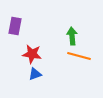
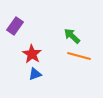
purple rectangle: rotated 24 degrees clockwise
green arrow: rotated 42 degrees counterclockwise
red star: rotated 24 degrees clockwise
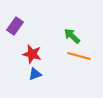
red star: rotated 18 degrees counterclockwise
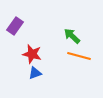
blue triangle: moved 1 px up
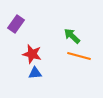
purple rectangle: moved 1 px right, 2 px up
blue triangle: rotated 16 degrees clockwise
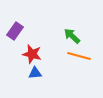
purple rectangle: moved 1 px left, 7 px down
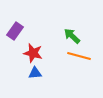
red star: moved 1 px right, 1 px up
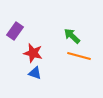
blue triangle: rotated 24 degrees clockwise
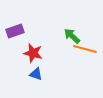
purple rectangle: rotated 36 degrees clockwise
orange line: moved 6 px right, 7 px up
blue triangle: moved 1 px right, 1 px down
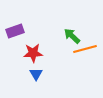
orange line: rotated 30 degrees counterclockwise
red star: rotated 18 degrees counterclockwise
blue triangle: rotated 40 degrees clockwise
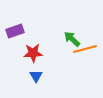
green arrow: moved 3 px down
blue triangle: moved 2 px down
